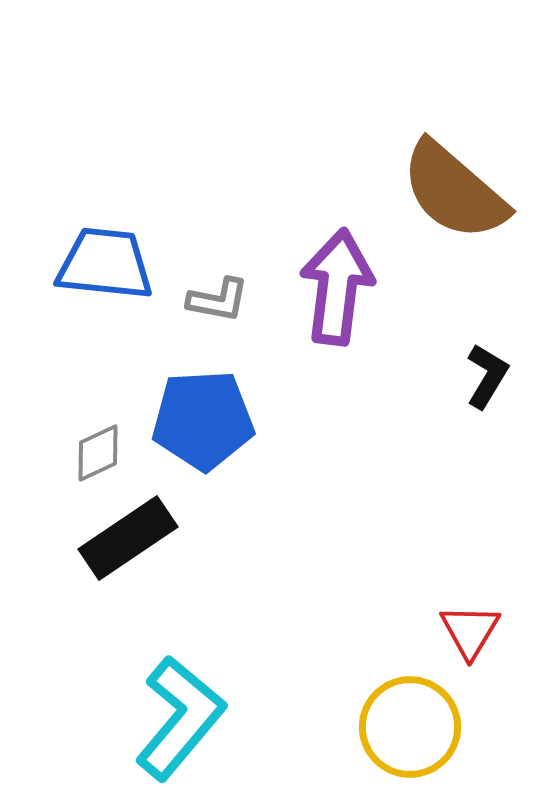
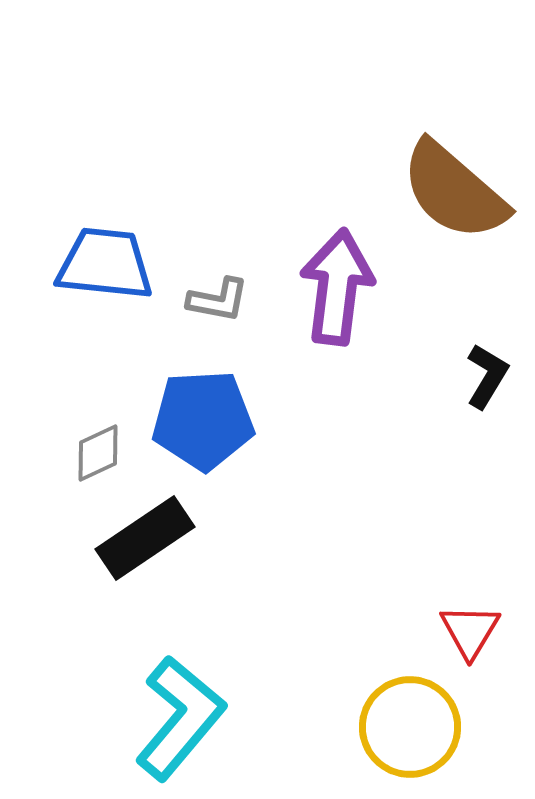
black rectangle: moved 17 px right
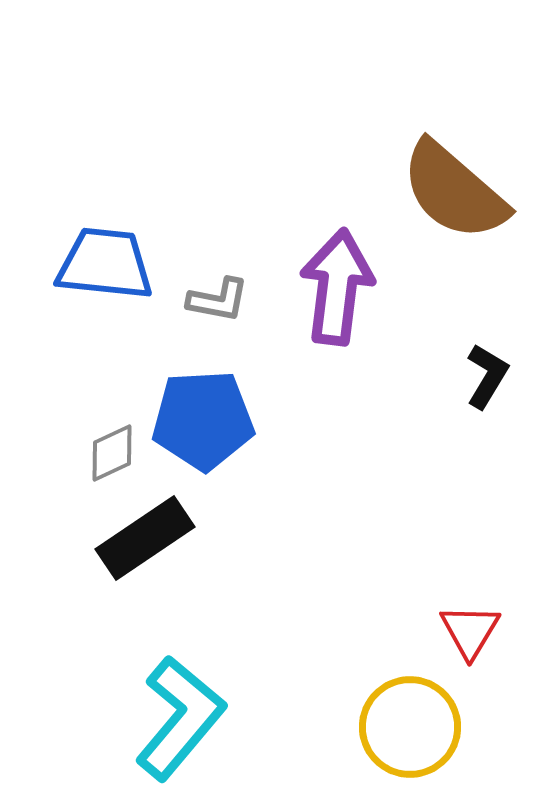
gray diamond: moved 14 px right
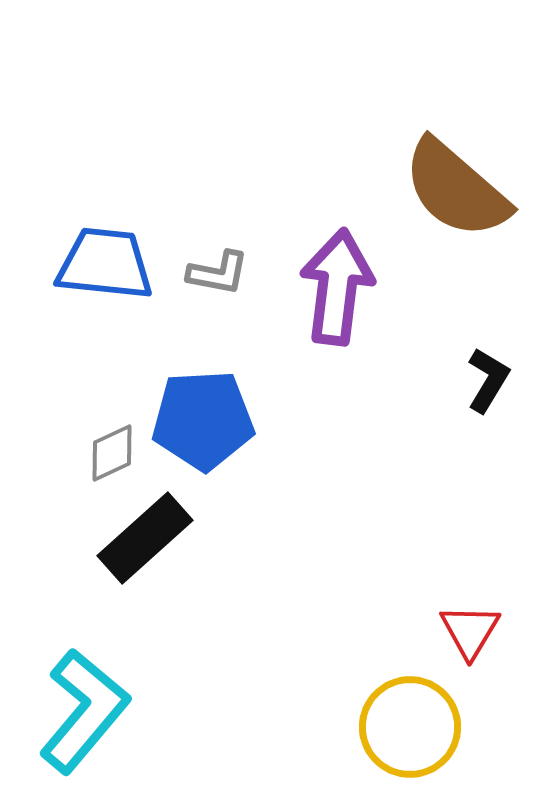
brown semicircle: moved 2 px right, 2 px up
gray L-shape: moved 27 px up
black L-shape: moved 1 px right, 4 px down
black rectangle: rotated 8 degrees counterclockwise
cyan L-shape: moved 96 px left, 7 px up
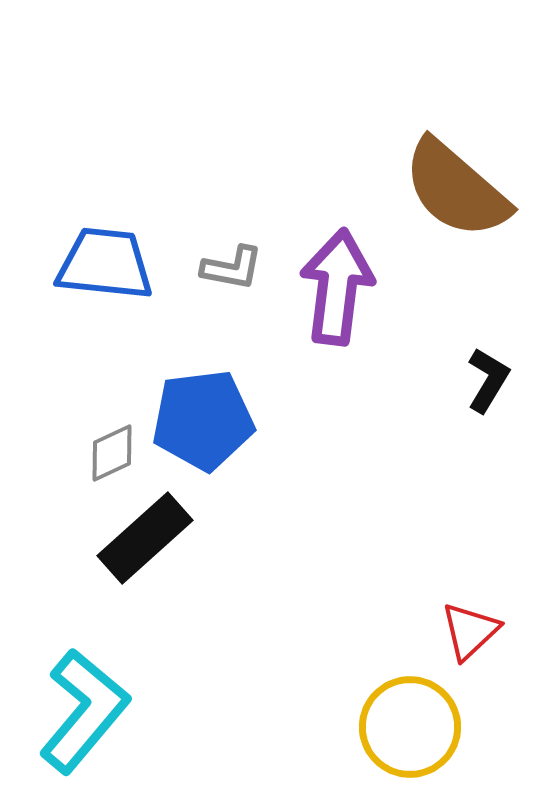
gray L-shape: moved 14 px right, 5 px up
blue pentagon: rotated 4 degrees counterclockwise
red triangle: rotated 16 degrees clockwise
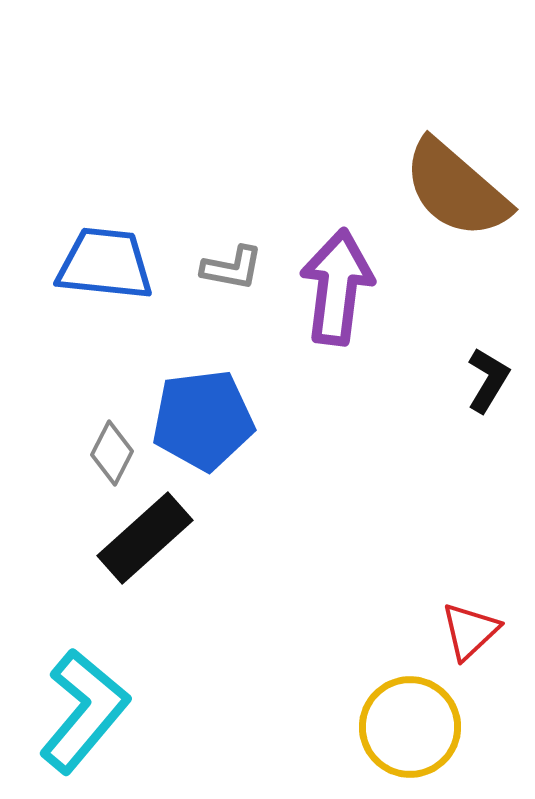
gray diamond: rotated 38 degrees counterclockwise
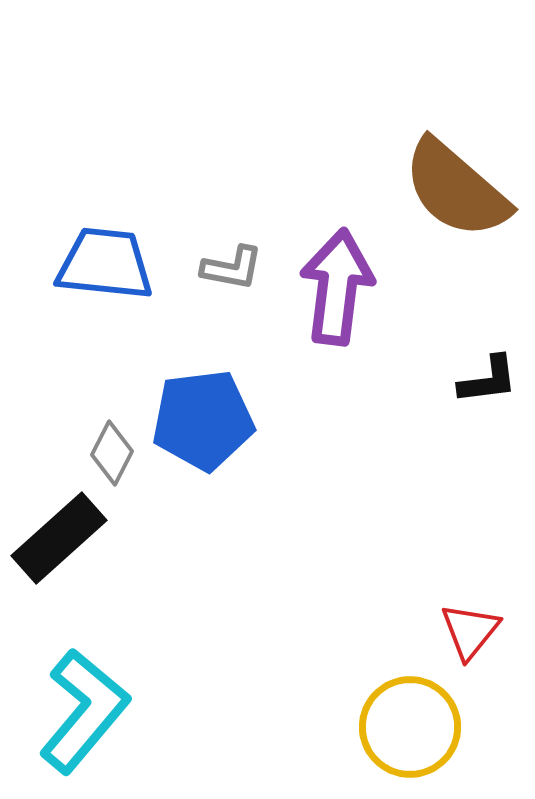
black L-shape: rotated 52 degrees clockwise
black rectangle: moved 86 px left
red triangle: rotated 8 degrees counterclockwise
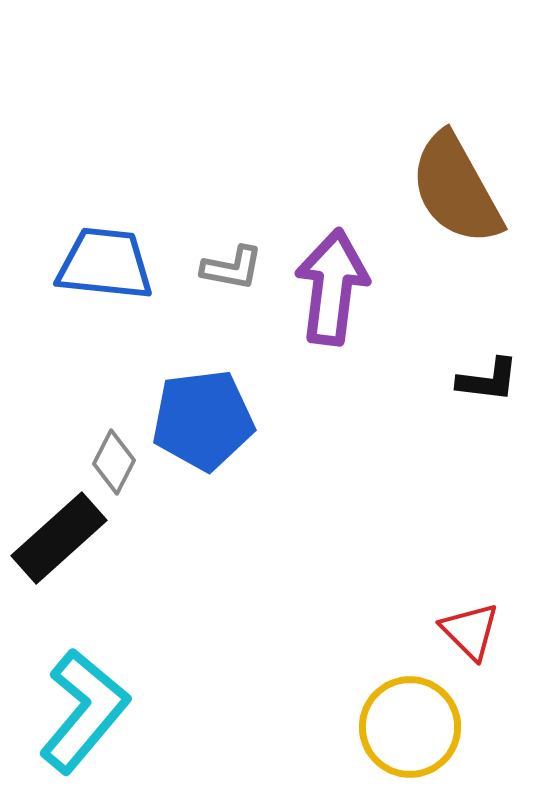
brown semicircle: rotated 20 degrees clockwise
purple arrow: moved 5 px left
black L-shape: rotated 14 degrees clockwise
gray diamond: moved 2 px right, 9 px down
red triangle: rotated 24 degrees counterclockwise
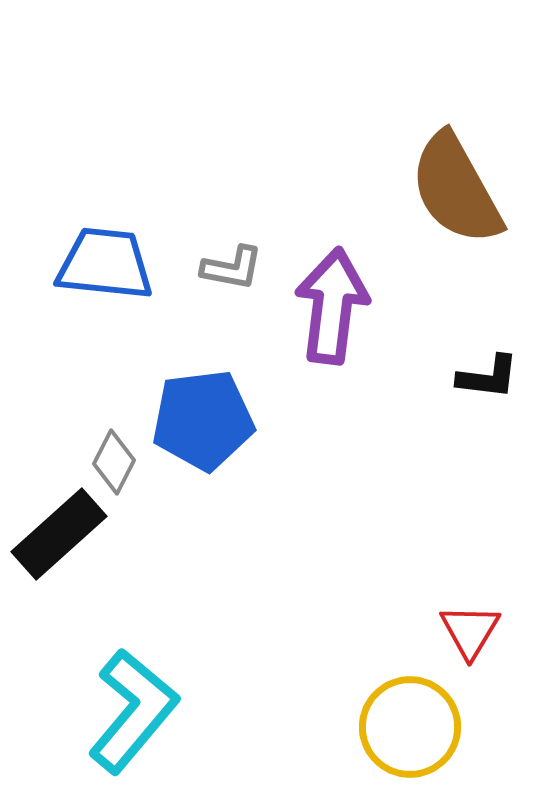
purple arrow: moved 19 px down
black L-shape: moved 3 px up
black rectangle: moved 4 px up
red triangle: rotated 16 degrees clockwise
cyan L-shape: moved 49 px right
